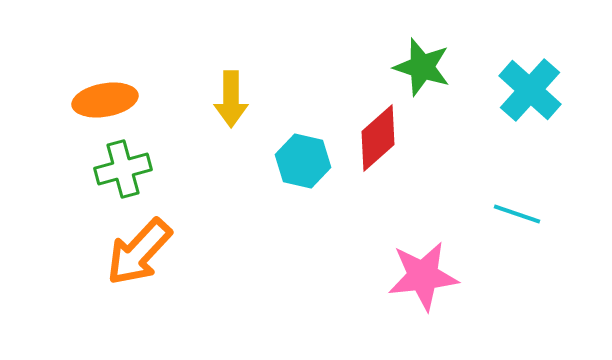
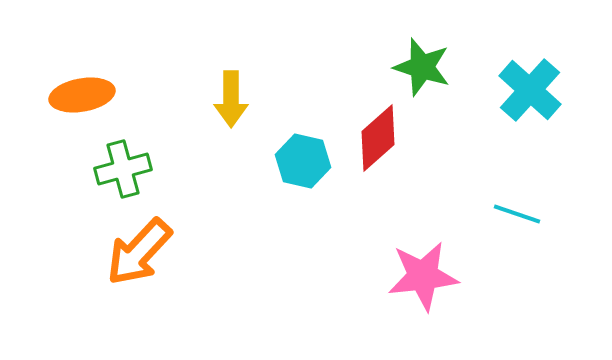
orange ellipse: moved 23 px left, 5 px up
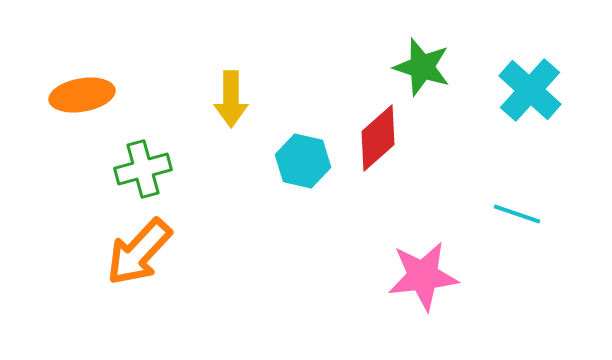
green cross: moved 20 px right
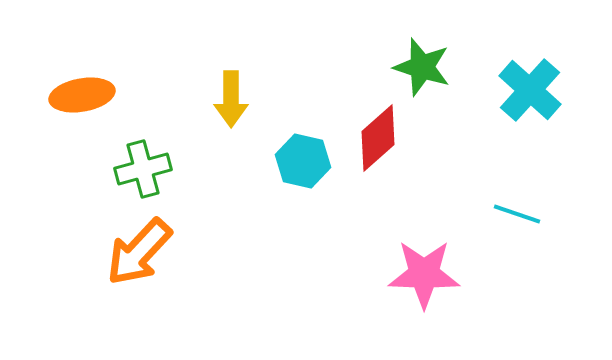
pink star: moved 1 px right, 2 px up; rotated 8 degrees clockwise
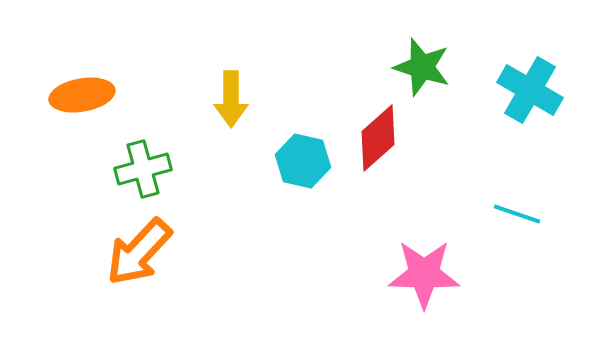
cyan cross: rotated 12 degrees counterclockwise
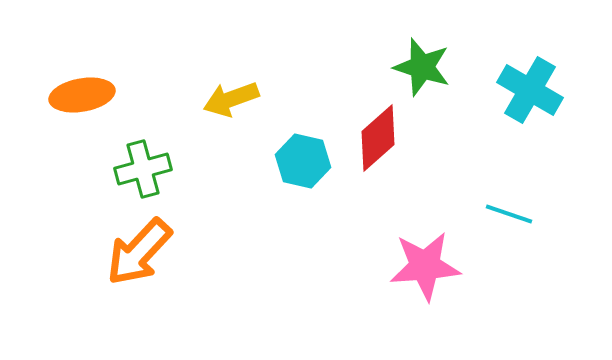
yellow arrow: rotated 70 degrees clockwise
cyan line: moved 8 px left
pink star: moved 1 px right, 8 px up; rotated 6 degrees counterclockwise
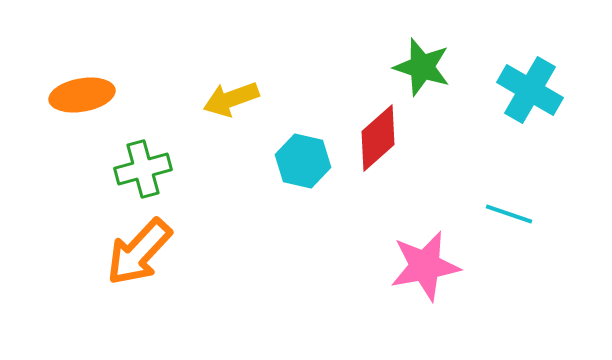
pink star: rotated 6 degrees counterclockwise
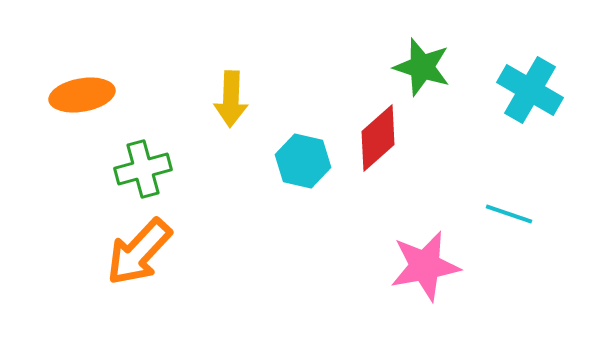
yellow arrow: rotated 68 degrees counterclockwise
